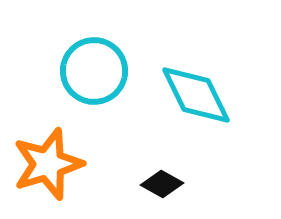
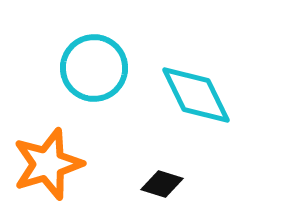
cyan circle: moved 3 px up
black diamond: rotated 12 degrees counterclockwise
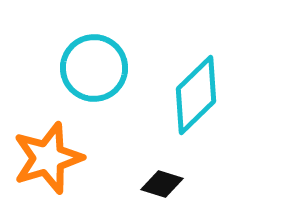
cyan diamond: rotated 72 degrees clockwise
orange star: moved 6 px up
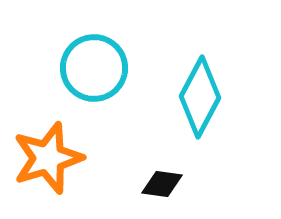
cyan diamond: moved 4 px right, 2 px down; rotated 18 degrees counterclockwise
black diamond: rotated 9 degrees counterclockwise
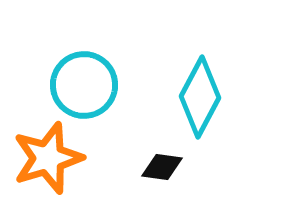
cyan circle: moved 10 px left, 17 px down
black diamond: moved 17 px up
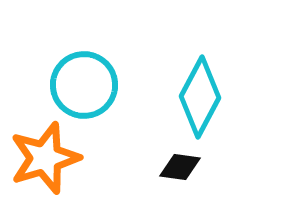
orange star: moved 3 px left
black diamond: moved 18 px right
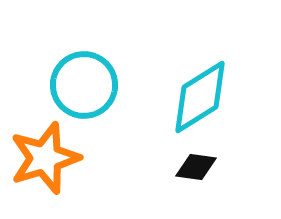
cyan diamond: rotated 30 degrees clockwise
black diamond: moved 16 px right
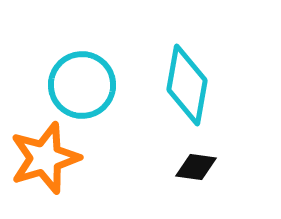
cyan circle: moved 2 px left
cyan diamond: moved 13 px left, 12 px up; rotated 48 degrees counterclockwise
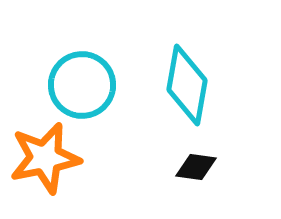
orange star: rotated 6 degrees clockwise
